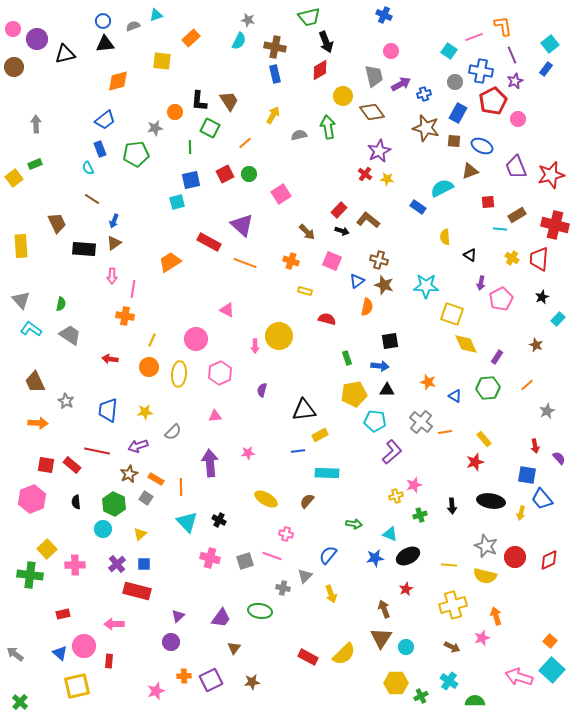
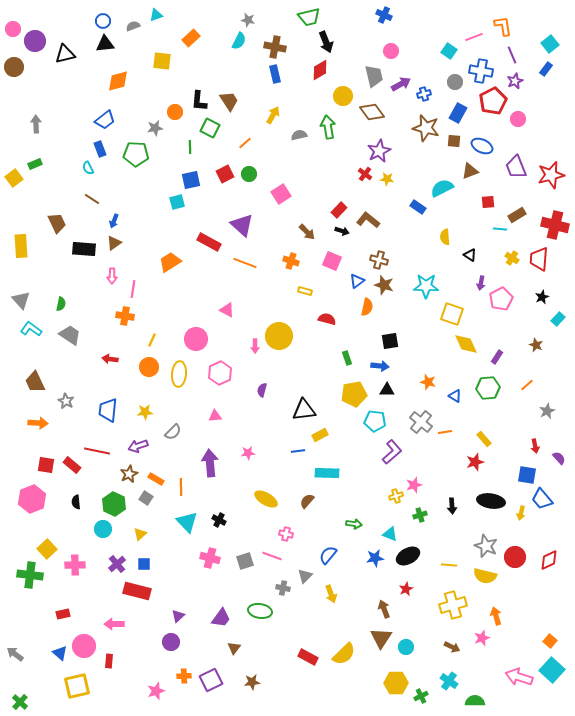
purple circle at (37, 39): moved 2 px left, 2 px down
green pentagon at (136, 154): rotated 10 degrees clockwise
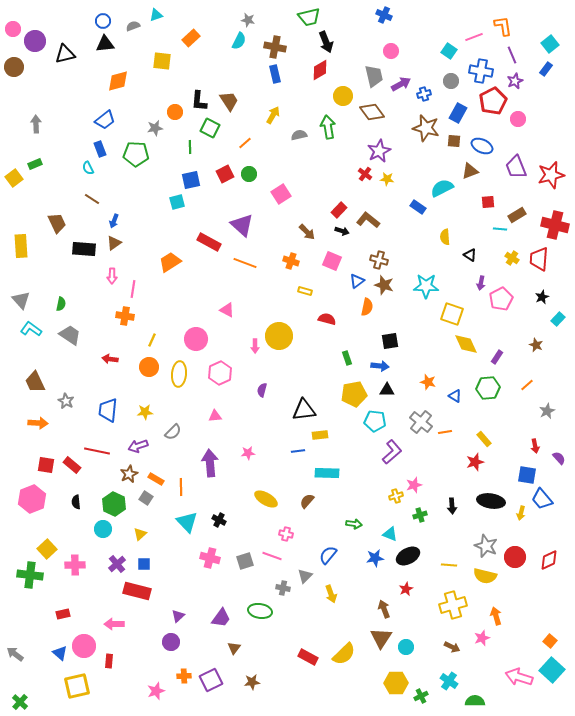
gray circle at (455, 82): moved 4 px left, 1 px up
yellow rectangle at (320, 435): rotated 21 degrees clockwise
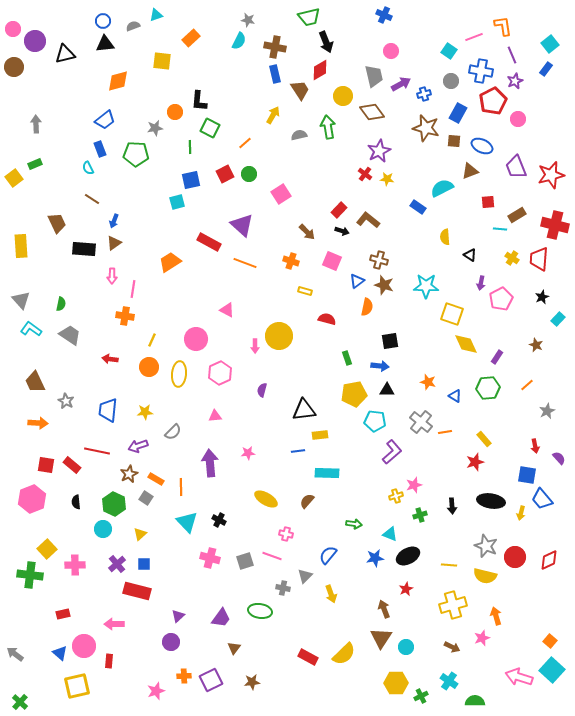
brown trapezoid at (229, 101): moved 71 px right, 11 px up
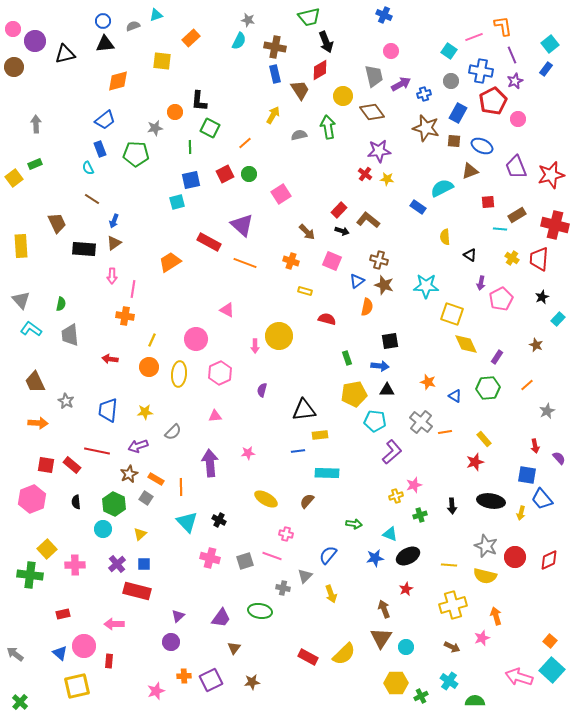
purple star at (379, 151): rotated 20 degrees clockwise
gray trapezoid at (70, 335): rotated 130 degrees counterclockwise
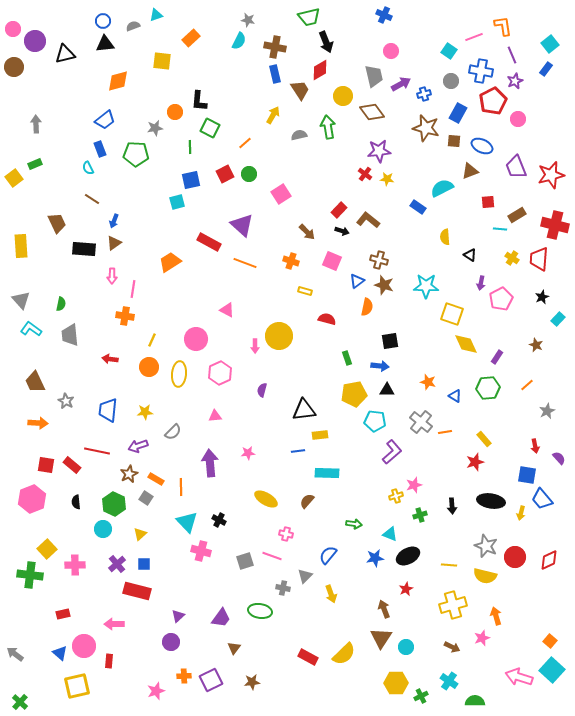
pink cross at (210, 558): moved 9 px left, 7 px up
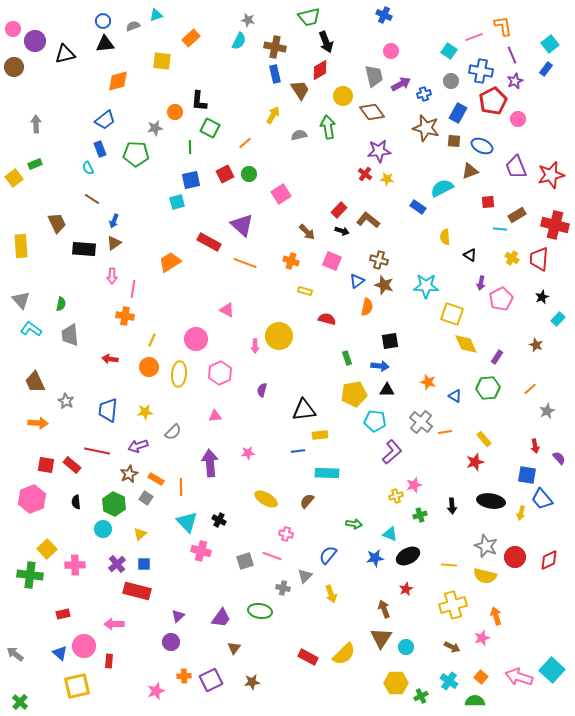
orange line at (527, 385): moved 3 px right, 4 px down
orange square at (550, 641): moved 69 px left, 36 px down
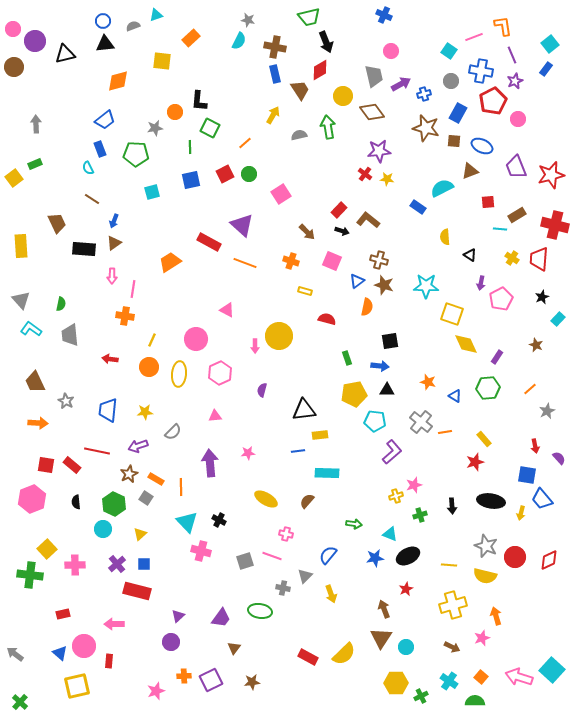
cyan square at (177, 202): moved 25 px left, 10 px up
